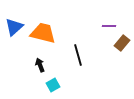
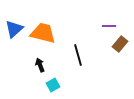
blue triangle: moved 2 px down
brown rectangle: moved 2 px left, 1 px down
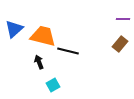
purple line: moved 14 px right, 7 px up
orange trapezoid: moved 3 px down
black line: moved 10 px left, 4 px up; rotated 60 degrees counterclockwise
black arrow: moved 1 px left, 3 px up
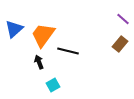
purple line: rotated 40 degrees clockwise
orange trapezoid: moved 1 px up; rotated 68 degrees counterclockwise
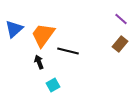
purple line: moved 2 px left
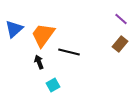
black line: moved 1 px right, 1 px down
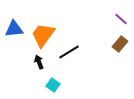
blue triangle: rotated 36 degrees clockwise
black line: rotated 45 degrees counterclockwise
cyan square: rotated 24 degrees counterclockwise
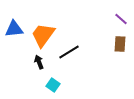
brown rectangle: rotated 35 degrees counterclockwise
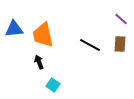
orange trapezoid: rotated 48 degrees counterclockwise
black line: moved 21 px right, 7 px up; rotated 60 degrees clockwise
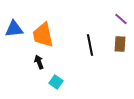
black line: rotated 50 degrees clockwise
cyan square: moved 3 px right, 3 px up
